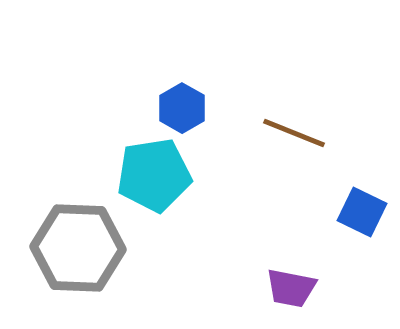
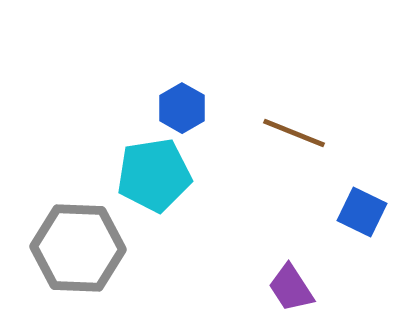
purple trapezoid: rotated 46 degrees clockwise
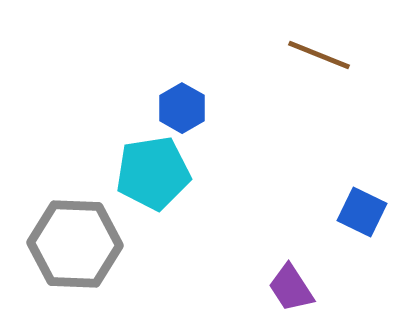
brown line: moved 25 px right, 78 px up
cyan pentagon: moved 1 px left, 2 px up
gray hexagon: moved 3 px left, 4 px up
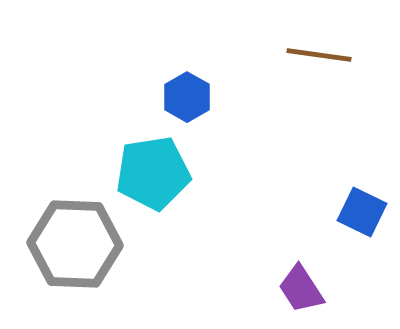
brown line: rotated 14 degrees counterclockwise
blue hexagon: moved 5 px right, 11 px up
purple trapezoid: moved 10 px right, 1 px down
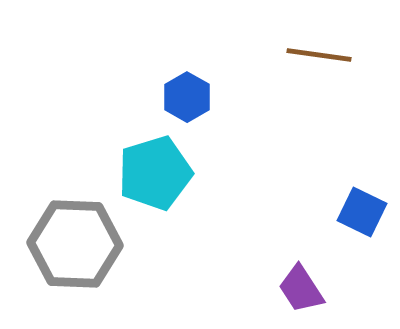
cyan pentagon: moved 2 px right; rotated 8 degrees counterclockwise
